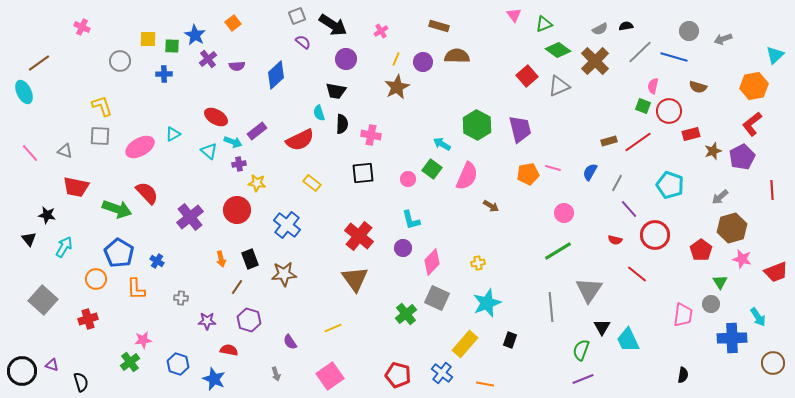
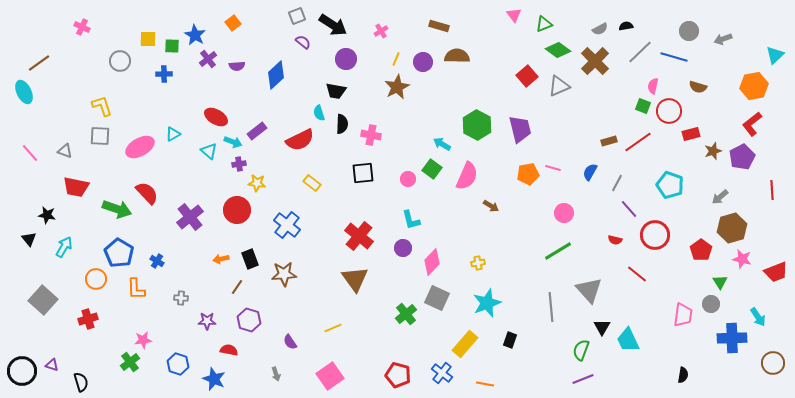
orange arrow at (221, 259): rotated 91 degrees clockwise
gray triangle at (589, 290): rotated 16 degrees counterclockwise
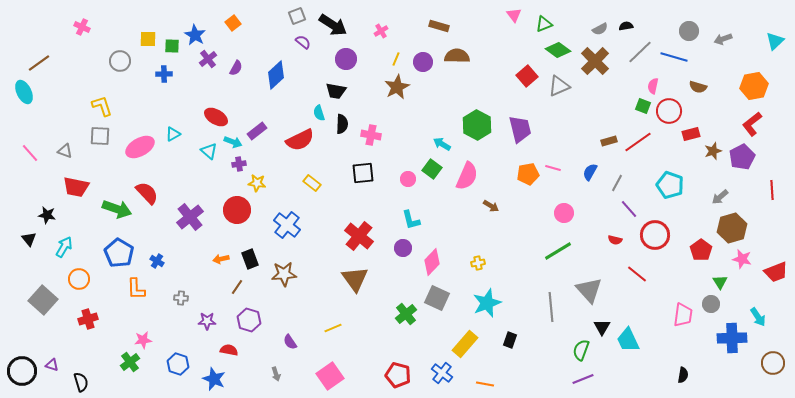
cyan triangle at (775, 55): moved 14 px up
purple semicircle at (237, 66): moved 1 px left, 2 px down; rotated 56 degrees counterclockwise
orange circle at (96, 279): moved 17 px left
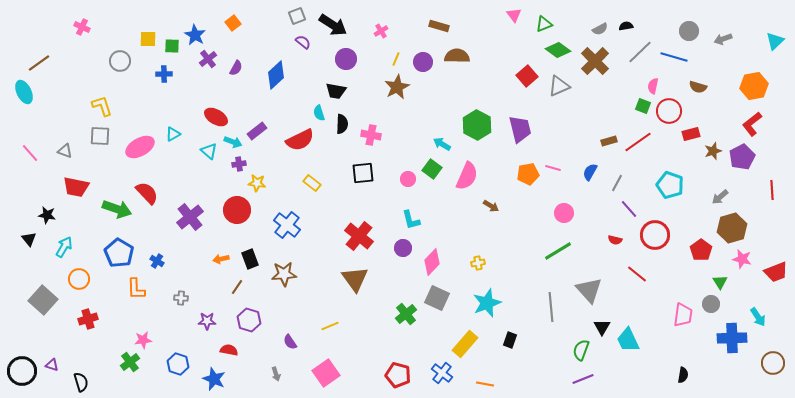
yellow line at (333, 328): moved 3 px left, 2 px up
pink square at (330, 376): moved 4 px left, 3 px up
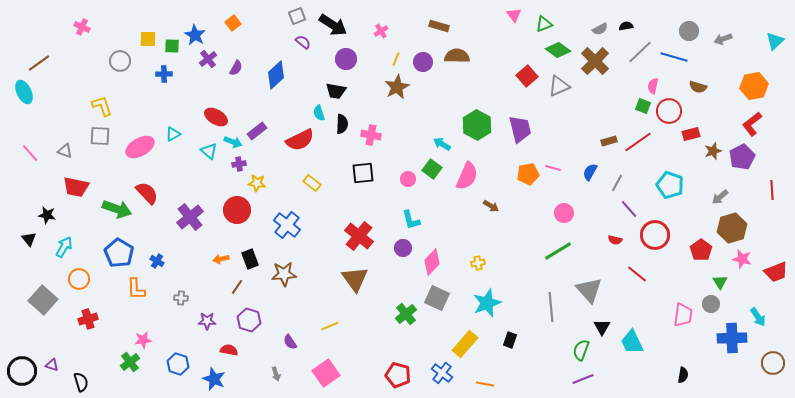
cyan trapezoid at (628, 340): moved 4 px right, 2 px down
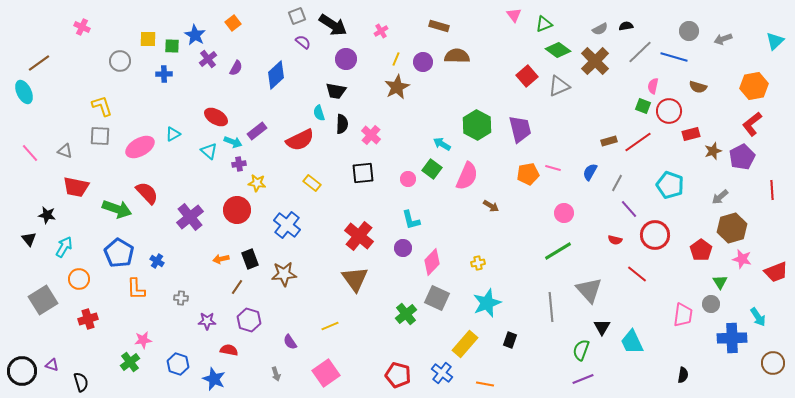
pink cross at (371, 135): rotated 30 degrees clockwise
gray square at (43, 300): rotated 16 degrees clockwise
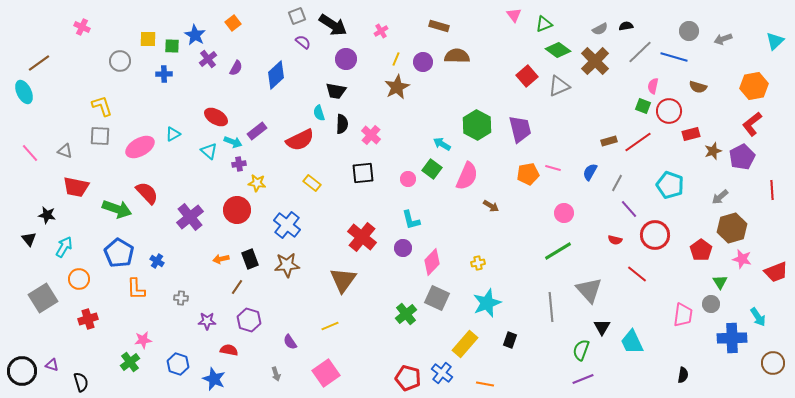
red cross at (359, 236): moved 3 px right, 1 px down
brown star at (284, 274): moved 3 px right, 9 px up
brown triangle at (355, 279): moved 12 px left, 1 px down; rotated 12 degrees clockwise
gray square at (43, 300): moved 2 px up
red pentagon at (398, 375): moved 10 px right, 3 px down
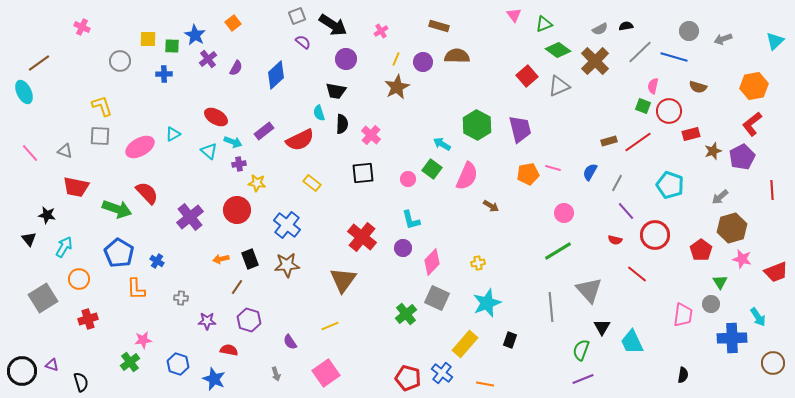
purple rectangle at (257, 131): moved 7 px right
purple line at (629, 209): moved 3 px left, 2 px down
